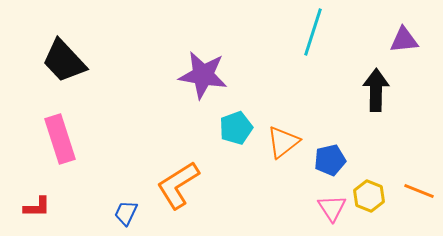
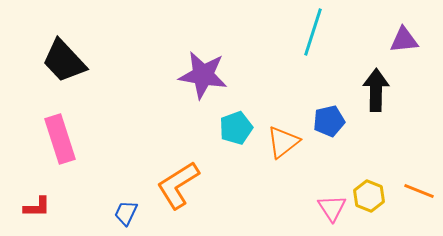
blue pentagon: moved 1 px left, 39 px up
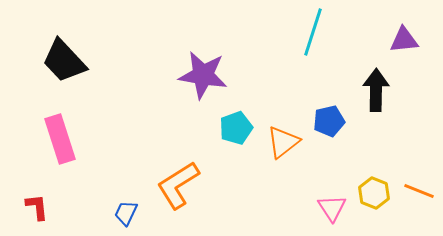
yellow hexagon: moved 5 px right, 3 px up
red L-shape: rotated 96 degrees counterclockwise
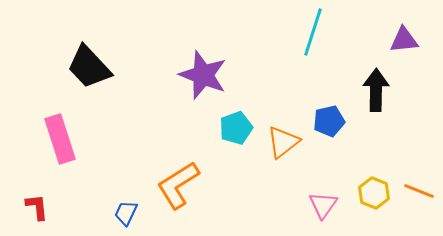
black trapezoid: moved 25 px right, 6 px down
purple star: rotated 12 degrees clockwise
pink triangle: moved 9 px left, 3 px up; rotated 8 degrees clockwise
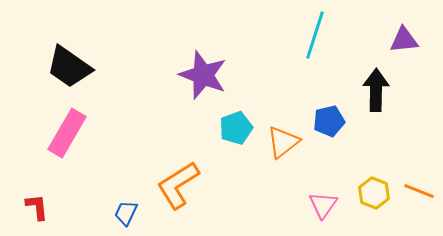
cyan line: moved 2 px right, 3 px down
black trapezoid: moved 20 px left; rotated 12 degrees counterclockwise
pink rectangle: moved 7 px right, 6 px up; rotated 48 degrees clockwise
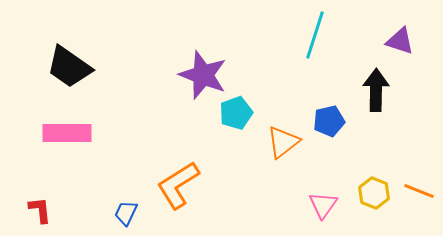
purple triangle: moved 4 px left, 1 px down; rotated 24 degrees clockwise
cyan pentagon: moved 15 px up
pink rectangle: rotated 60 degrees clockwise
red L-shape: moved 3 px right, 3 px down
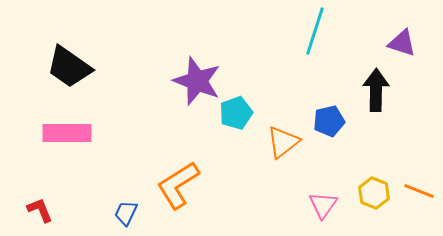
cyan line: moved 4 px up
purple triangle: moved 2 px right, 2 px down
purple star: moved 6 px left, 6 px down
red L-shape: rotated 16 degrees counterclockwise
